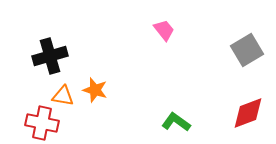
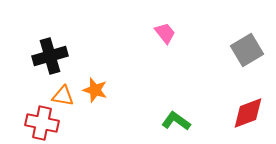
pink trapezoid: moved 1 px right, 3 px down
green L-shape: moved 1 px up
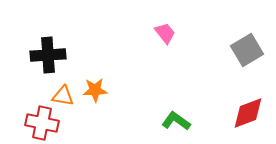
black cross: moved 2 px left, 1 px up; rotated 12 degrees clockwise
orange star: rotated 20 degrees counterclockwise
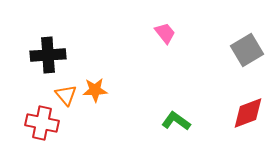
orange triangle: moved 3 px right, 1 px up; rotated 40 degrees clockwise
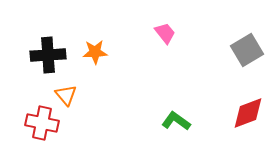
orange star: moved 38 px up
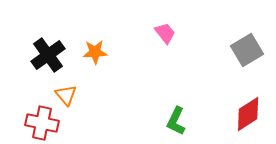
black cross: rotated 32 degrees counterclockwise
red diamond: moved 1 px down; rotated 12 degrees counterclockwise
green L-shape: rotated 100 degrees counterclockwise
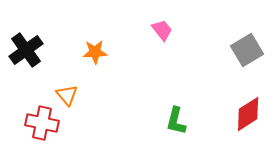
pink trapezoid: moved 3 px left, 3 px up
black cross: moved 22 px left, 5 px up
orange triangle: moved 1 px right
green L-shape: rotated 12 degrees counterclockwise
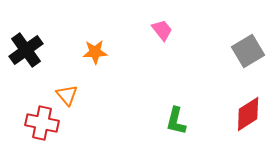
gray square: moved 1 px right, 1 px down
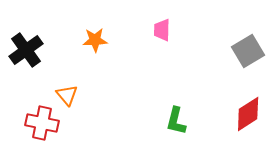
pink trapezoid: rotated 140 degrees counterclockwise
orange star: moved 12 px up
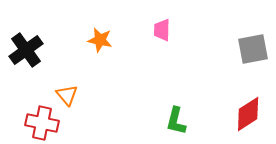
orange star: moved 5 px right; rotated 15 degrees clockwise
gray square: moved 5 px right, 2 px up; rotated 20 degrees clockwise
